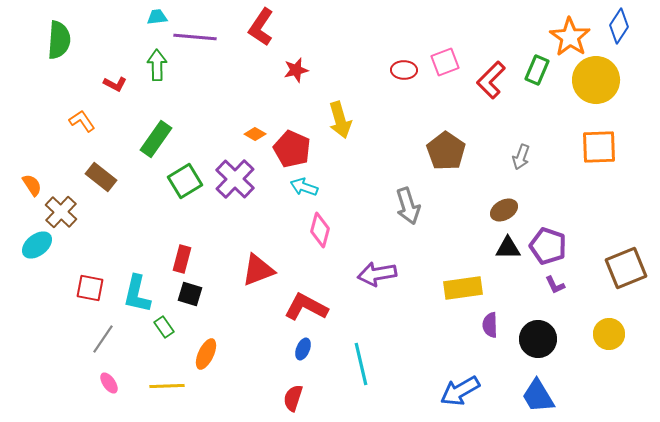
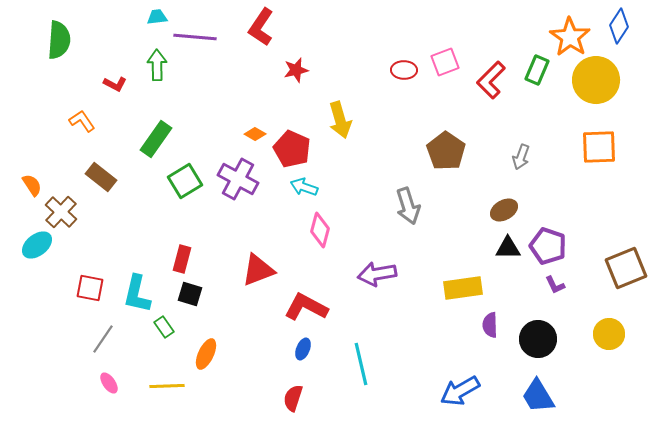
purple cross at (235, 179): moved 3 px right; rotated 15 degrees counterclockwise
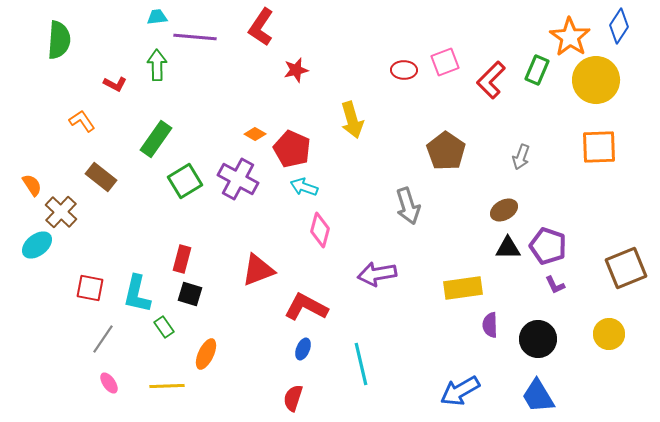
yellow arrow at (340, 120): moved 12 px right
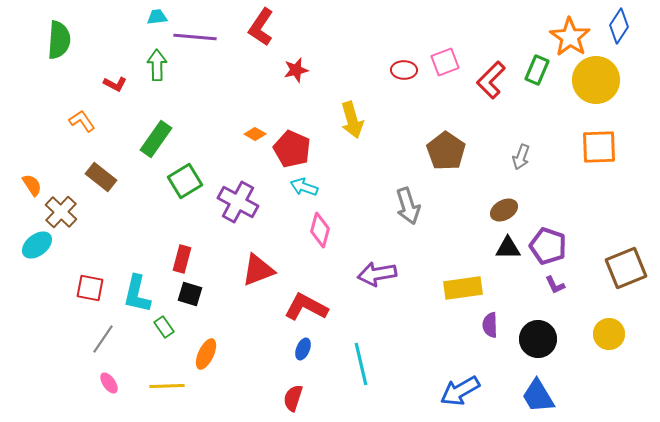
purple cross at (238, 179): moved 23 px down
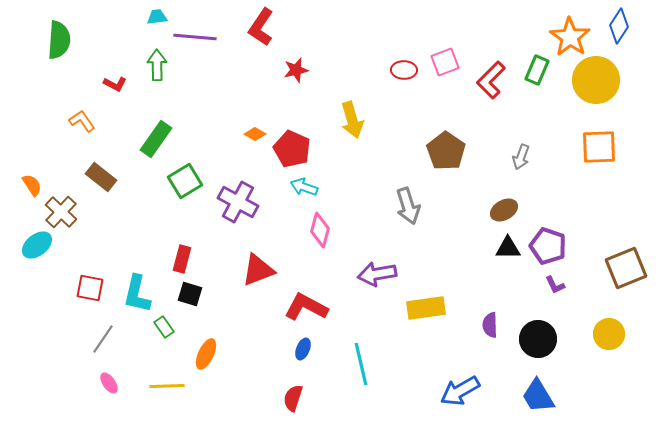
yellow rectangle at (463, 288): moved 37 px left, 20 px down
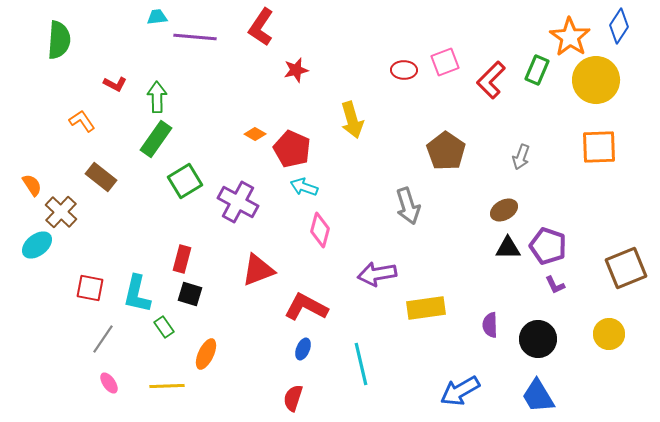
green arrow at (157, 65): moved 32 px down
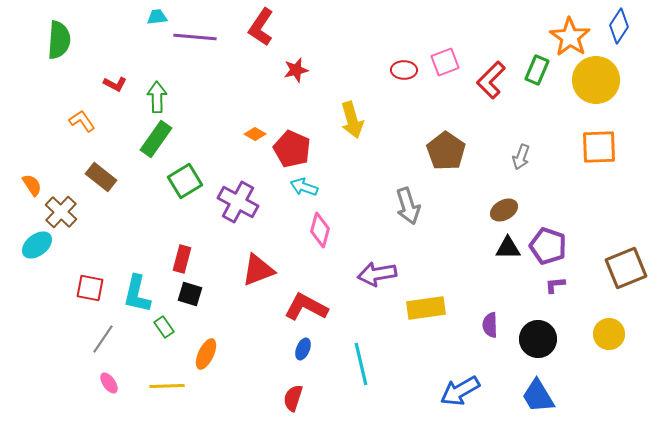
purple L-shape at (555, 285): rotated 110 degrees clockwise
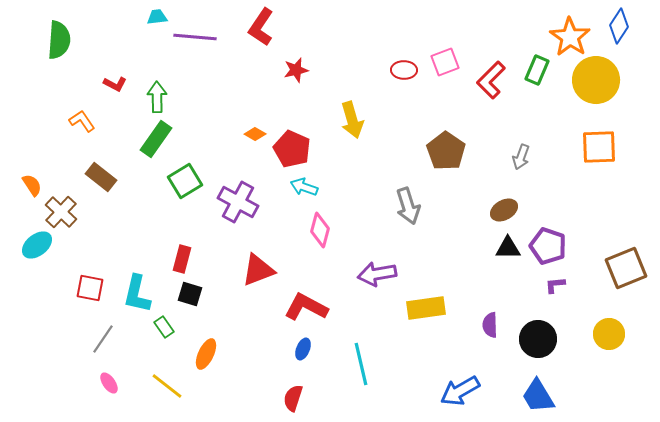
yellow line at (167, 386): rotated 40 degrees clockwise
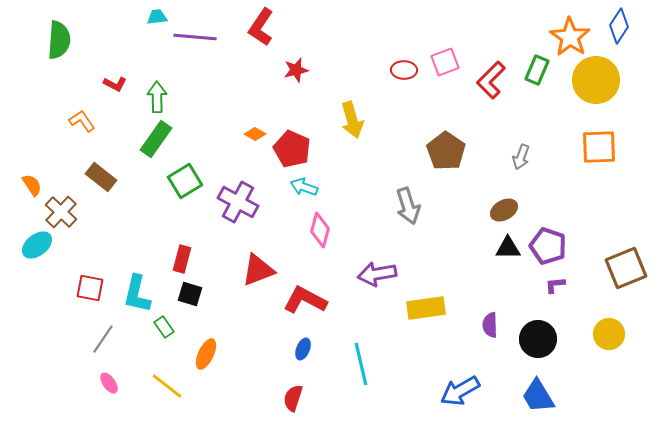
red L-shape at (306, 307): moved 1 px left, 7 px up
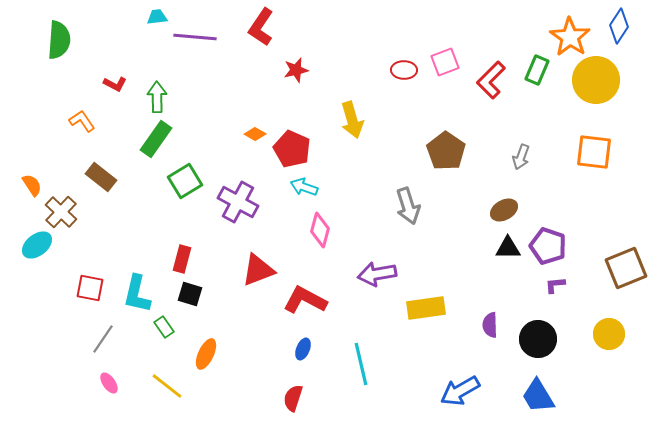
orange square at (599, 147): moved 5 px left, 5 px down; rotated 9 degrees clockwise
